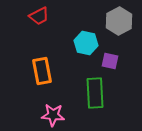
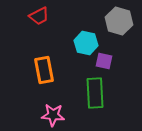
gray hexagon: rotated 16 degrees counterclockwise
purple square: moved 6 px left
orange rectangle: moved 2 px right, 1 px up
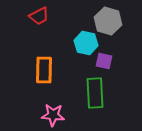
gray hexagon: moved 11 px left
orange rectangle: rotated 12 degrees clockwise
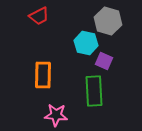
purple square: rotated 12 degrees clockwise
orange rectangle: moved 1 px left, 5 px down
green rectangle: moved 1 px left, 2 px up
pink star: moved 3 px right
